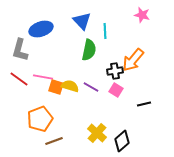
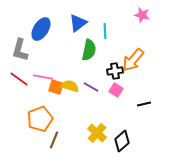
blue triangle: moved 4 px left, 2 px down; rotated 36 degrees clockwise
blue ellipse: rotated 40 degrees counterclockwise
brown line: moved 1 px up; rotated 48 degrees counterclockwise
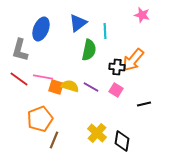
blue ellipse: rotated 10 degrees counterclockwise
black cross: moved 2 px right, 4 px up; rotated 14 degrees clockwise
black diamond: rotated 40 degrees counterclockwise
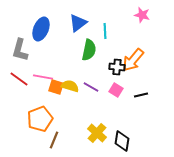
black line: moved 3 px left, 9 px up
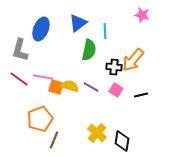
black cross: moved 3 px left
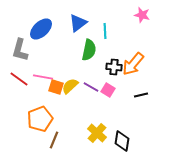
blue ellipse: rotated 25 degrees clockwise
orange arrow: moved 4 px down
yellow semicircle: rotated 60 degrees counterclockwise
pink square: moved 8 px left
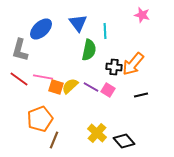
blue triangle: rotated 30 degrees counterclockwise
black diamond: moved 2 px right; rotated 50 degrees counterclockwise
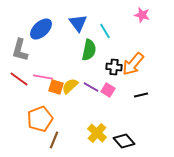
cyan line: rotated 28 degrees counterclockwise
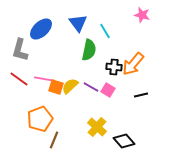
pink line: moved 1 px right, 2 px down
yellow cross: moved 6 px up
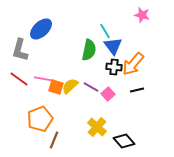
blue triangle: moved 35 px right, 23 px down
pink square: moved 4 px down; rotated 16 degrees clockwise
black line: moved 4 px left, 5 px up
